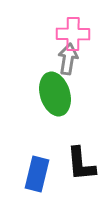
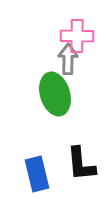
pink cross: moved 4 px right, 2 px down
gray arrow: rotated 8 degrees counterclockwise
blue rectangle: rotated 28 degrees counterclockwise
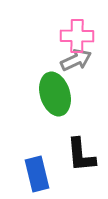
gray arrow: moved 8 px right, 1 px down; rotated 64 degrees clockwise
black L-shape: moved 9 px up
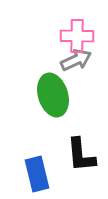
green ellipse: moved 2 px left, 1 px down
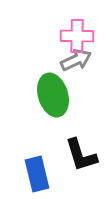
black L-shape: rotated 12 degrees counterclockwise
